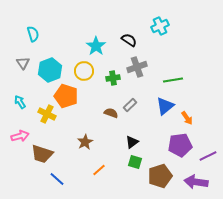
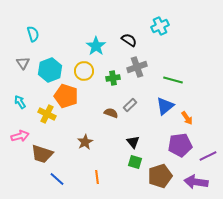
green line: rotated 24 degrees clockwise
black triangle: moved 1 px right; rotated 32 degrees counterclockwise
orange line: moved 2 px left, 7 px down; rotated 56 degrees counterclockwise
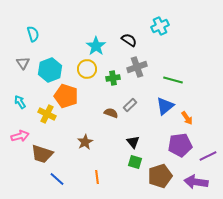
yellow circle: moved 3 px right, 2 px up
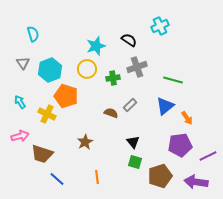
cyan star: rotated 18 degrees clockwise
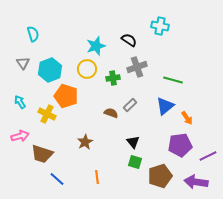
cyan cross: rotated 36 degrees clockwise
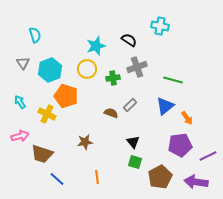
cyan semicircle: moved 2 px right, 1 px down
brown star: rotated 21 degrees clockwise
brown pentagon: moved 1 px down; rotated 10 degrees counterclockwise
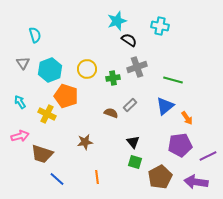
cyan star: moved 21 px right, 25 px up
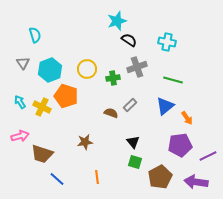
cyan cross: moved 7 px right, 16 px down
yellow cross: moved 5 px left, 7 px up
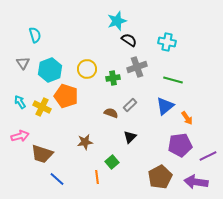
black triangle: moved 3 px left, 5 px up; rotated 24 degrees clockwise
green square: moved 23 px left; rotated 32 degrees clockwise
